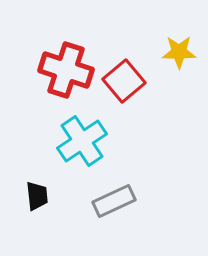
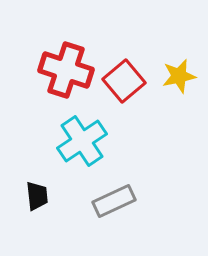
yellow star: moved 24 px down; rotated 12 degrees counterclockwise
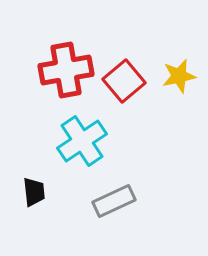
red cross: rotated 28 degrees counterclockwise
black trapezoid: moved 3 px left, 4 px up
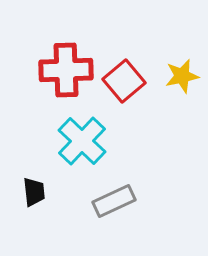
red cross: rotated 8 degrees clockwise
yellow star: moved 3 px right
cyan cross: rotated 12 degrees counterclockwise
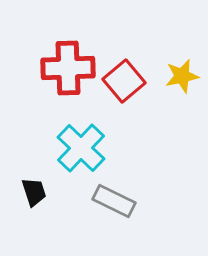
red cross: moved 2 px right, 2 px up
cyan cross: moved 1 px left, 7 px down
black trapezoid: rotated 12 degrees counterclockwise
gray rectangle: rotated 51 degrees clockwise
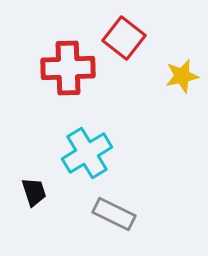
red square: moved 43 px up; rotated 12 degrees counterclockwise
cyan cross: moved 6 px right, 5 px down; rotated 15 degrees clockwise
gray rectangle: moved 13 px down
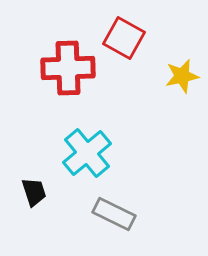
red square: rotated 9 degrees counterclockwise
cyan cross: rotated 9 degrees counterclockwise
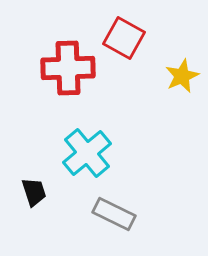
yellow star: rotated 12 degrees counterclockwise
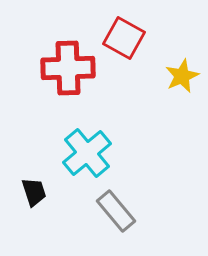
gray rectangle: moved 2 px right, 3 px up; rotated 24 degrees clockwise
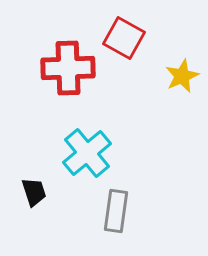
gray rectangle: rotated 48 degrees clockwise
